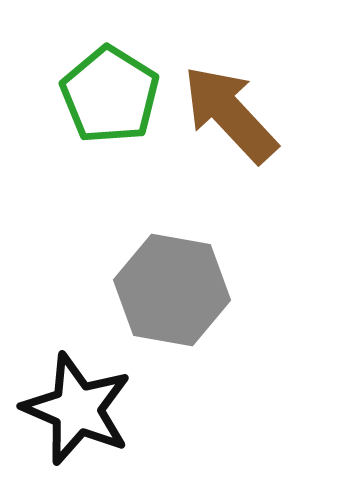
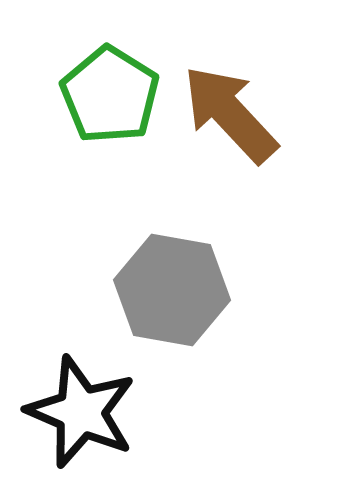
black star: moved 4 px right, 3 px down
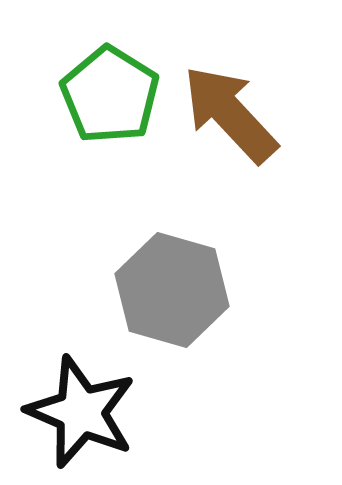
gray hexagon: rotated 6 degrees clockwise
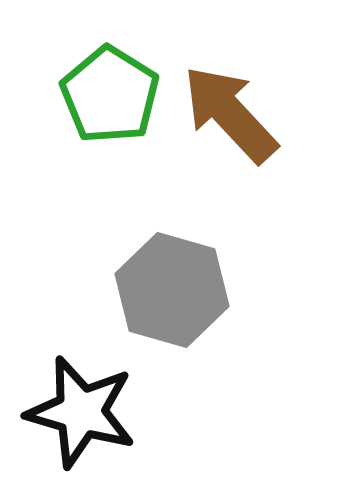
black star: rotated 7 degrees counterclockwise
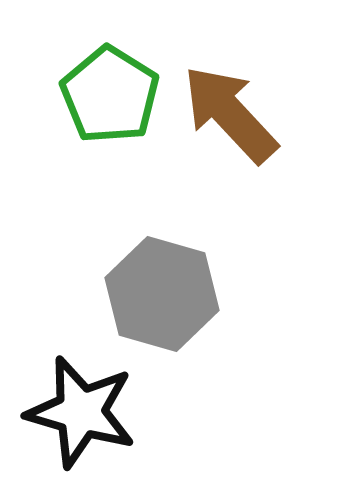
gray hexagon: moved 10 px left, 4 px down
